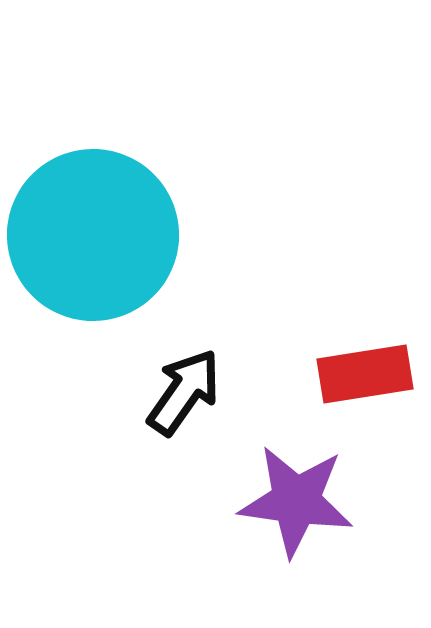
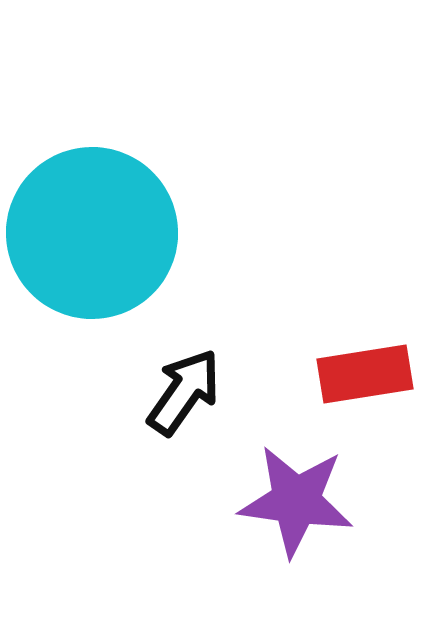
cyan circle: moved 1 px left, 2 px up
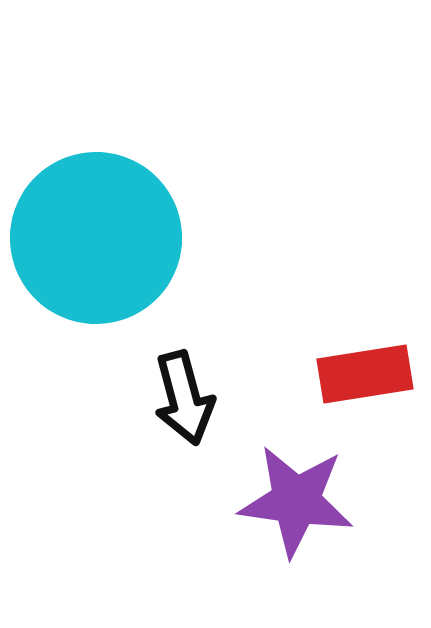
cyan circle: moved 4 px right, 5 px down
black arrow: moved 6 px down; rotated 130 degrees clockwise
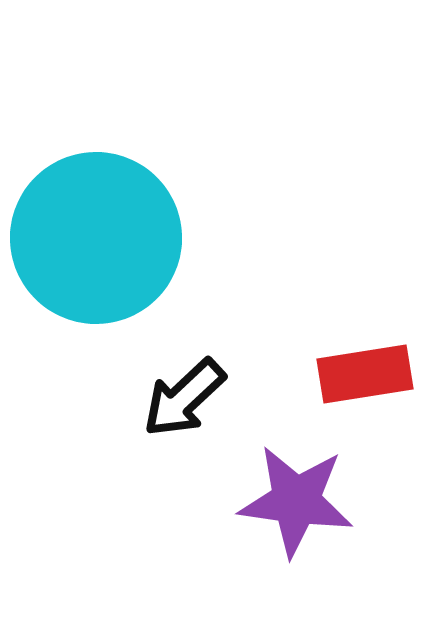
black arrow: rotated 62 degrees clockwise
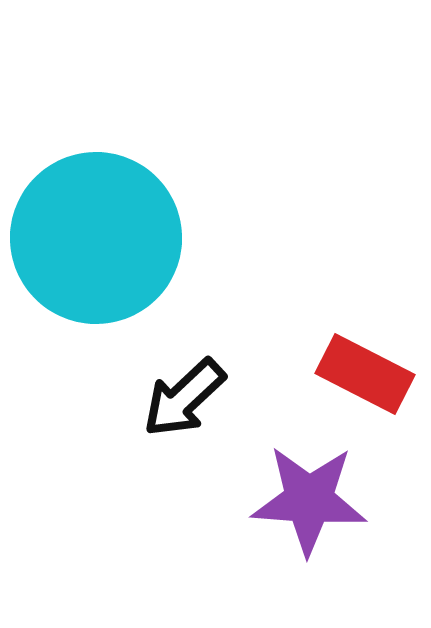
red rectangle: rotated 36 degrees clockwise
purple star: moved 13 px right, 1 px up; rotated 4 degrees counterclockwise
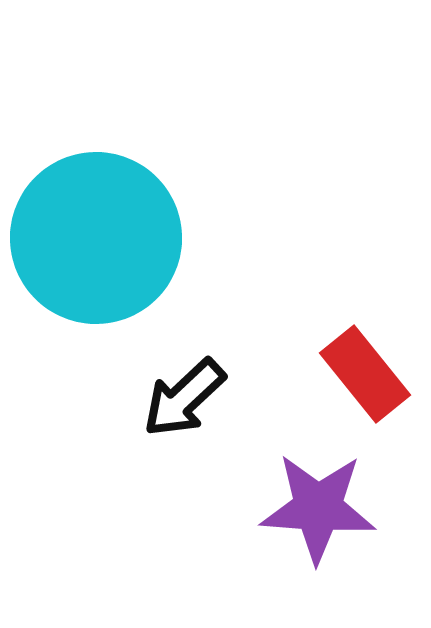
red rectangle: rotated 24 degrees clockwise
purple star: moved 9 px right, 8 px down
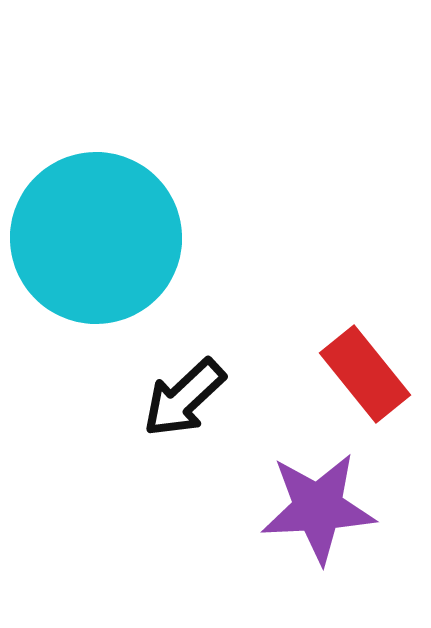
purple star: rotated 7 degrees counterclockwise
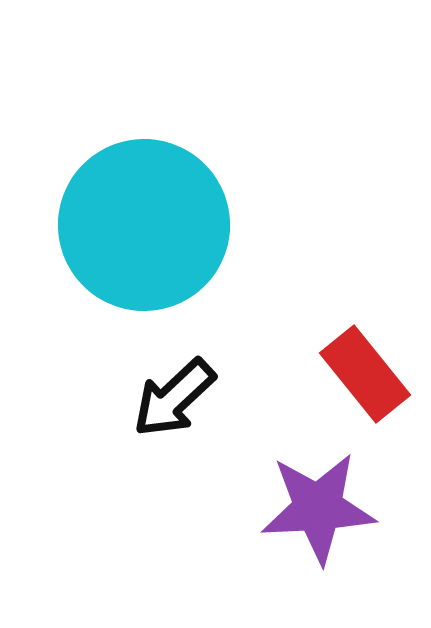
cyan circle: moved 48 px right, 13 px up
black arrow: moved 10 px left
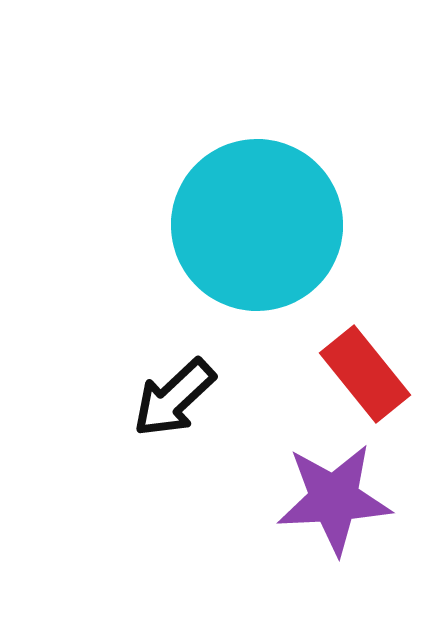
cyan circle: moved 113 px right
purple star: moved 16 px right, 9 px up
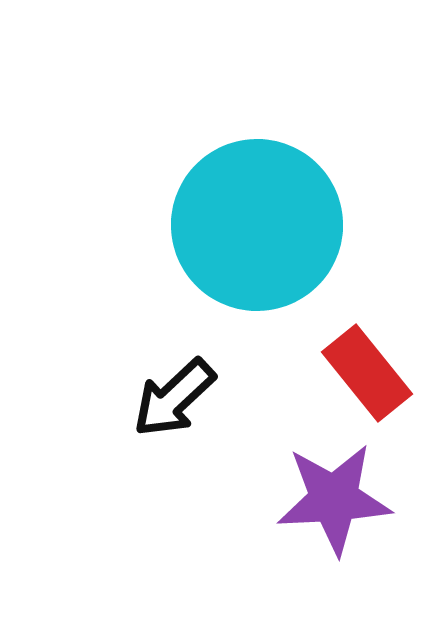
red rectangle: moved 2 px right, 1 px up
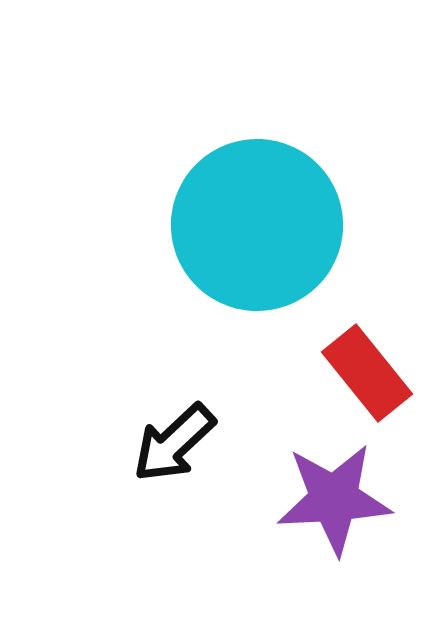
black arrow: moved 45 px down
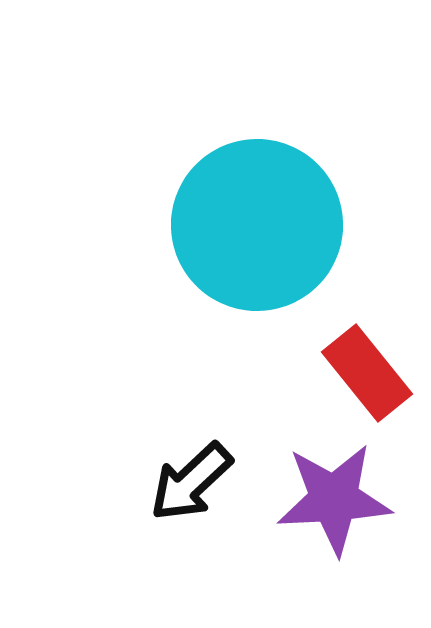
black arrow: moved 17 px right, 39 px down
